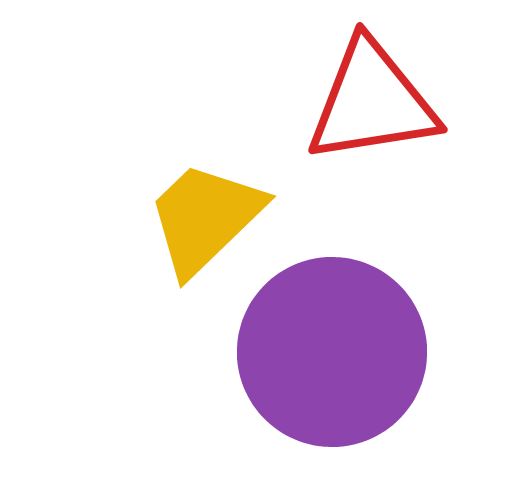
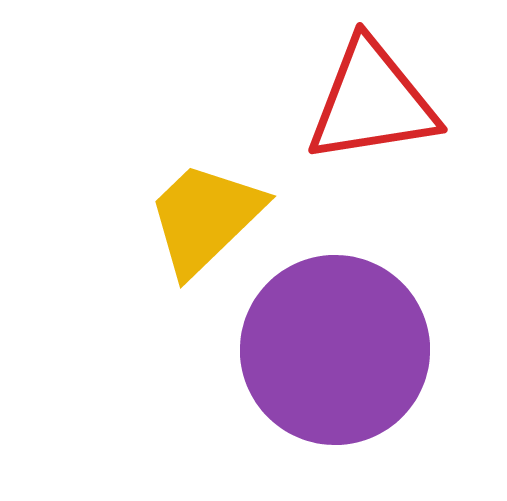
purple circle: moved 3 px right, 2 px up
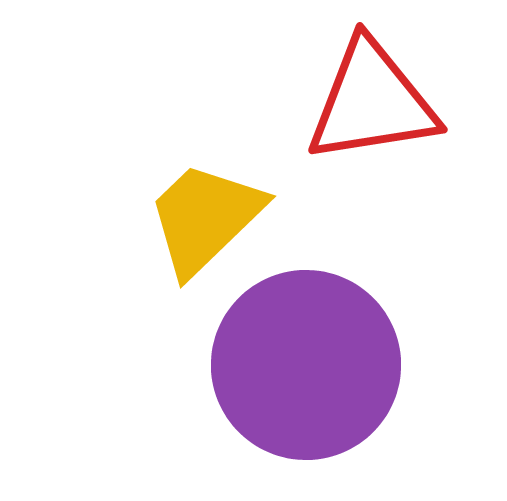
purple circle: moved 29 px left, 15 px down
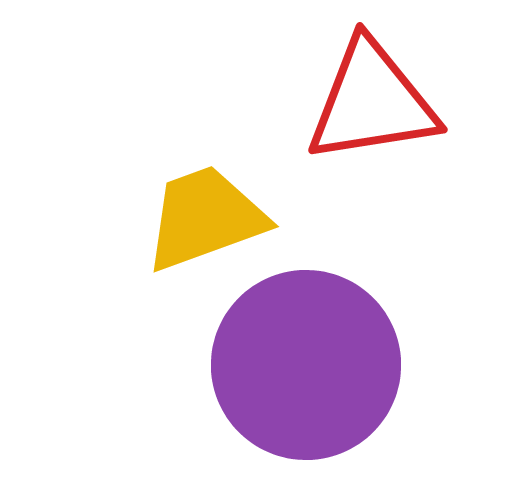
yellow trapezoid: rotated 24 degrees clockwise
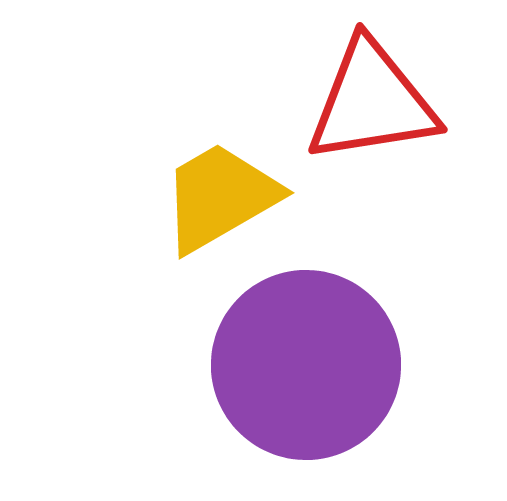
yellow trapezoid: moved 15 px right, 21 px up; rotated 10 degrees counterclockwise
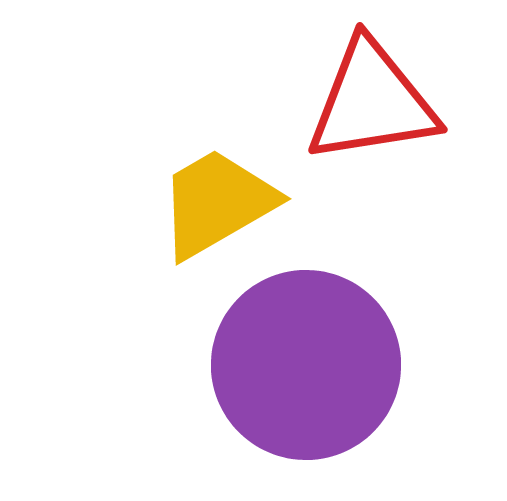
yellow trapezoid: moved 3 px left, 6 px down
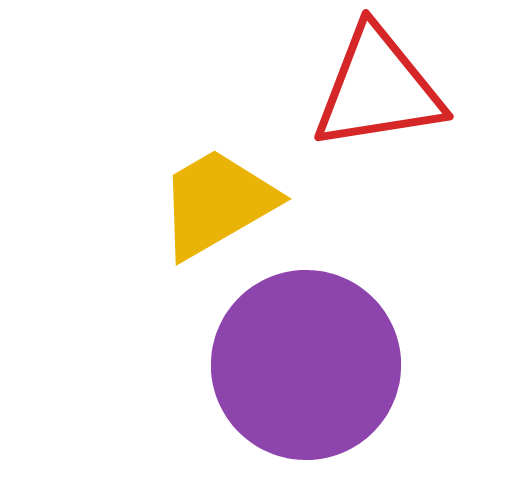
red triangle: moved 6 px right, 13 px up
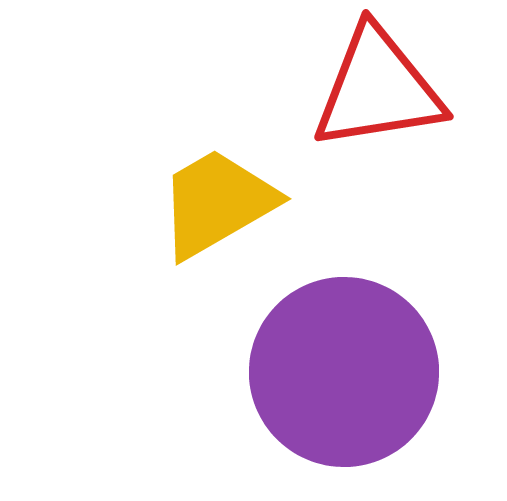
purple circle: moved 38 px right, 7 px down
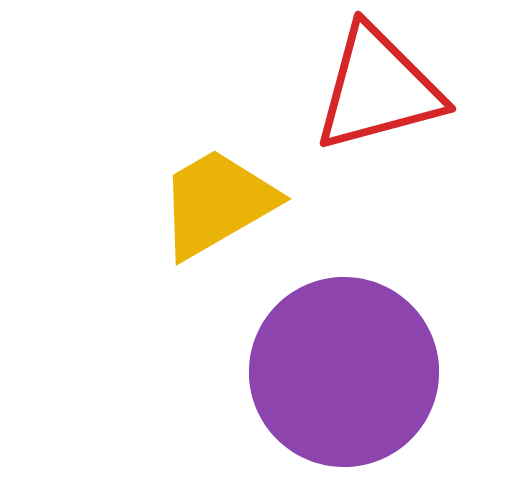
red triangle: rotated 6 degrees counterclockwise
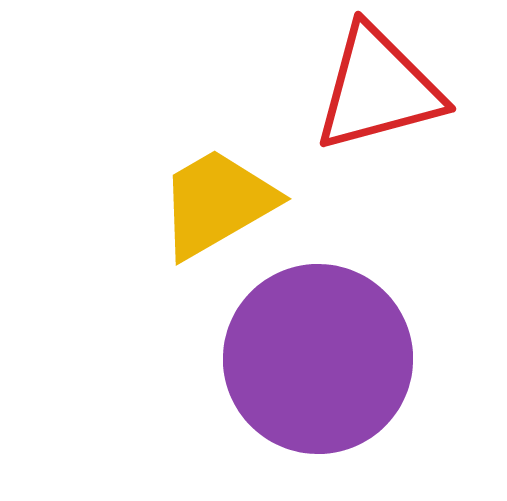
purple circle: moved 26 px left, 13 px up
